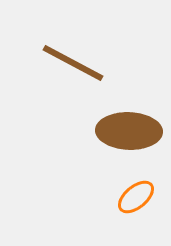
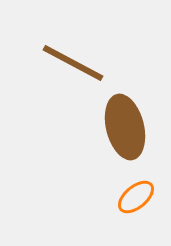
brown ellipse: moved 4 px left, 4 px up; rotated 74 degrees clockwise
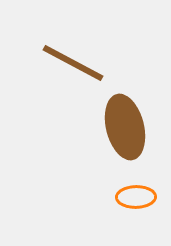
orange ellipse: rotated 39 degrees clockwise
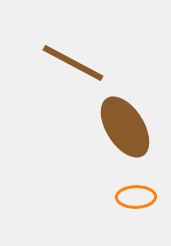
brown ellipse: rotated 18 degrees counterclockwise
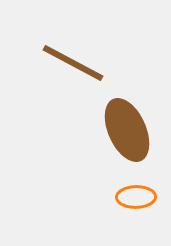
brown ellipse: moved 2 px right, 3 px down; rotated 8 degrees clockwise
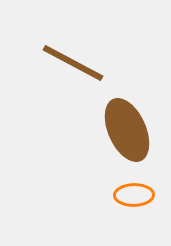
orange ellipse: moved 2 px left, 2 px up
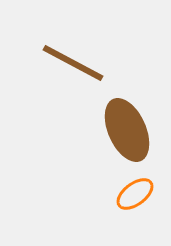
orange ellipse: moved 1 px right, 1 px up; rotated 36 degrees counterclockwise
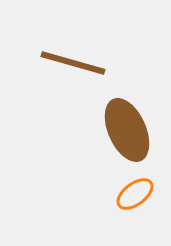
brown line: rotated 12 degrees counterclockwise
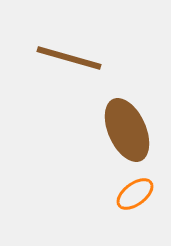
brown line: moved 4 px left, 5 px up
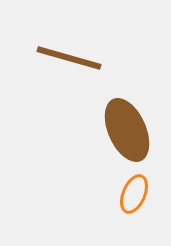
orange ellipse: moved 1 px left; rotated 30 degrees counterclockwise
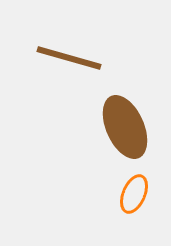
brown ellipse: moved 2 px left, 3 px up
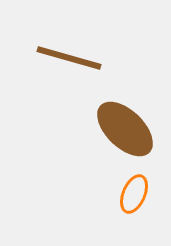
brown ellipse: moved 2 px down; rotated 22 degrees counterclockwise
